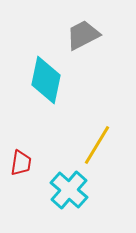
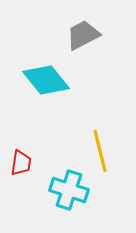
cyan diamond: rotated 51 degrees counterclockwise
yellow line: moved 3 px right, 6 px down; rotated 45 degrees counterclockwise
cyan cross: rotated 24 degrees counterclockwise
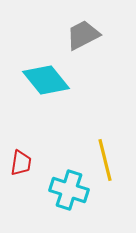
yellow line: moved 5 px right, 9 px down
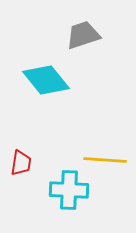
gray trapezoid: rotated 9 degrees clockwise
yellow line: rotated 72 degrees counterclockwise
cyan cross: rotated 15 degrees counterclockwise
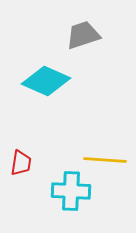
cyan diamond: moved 1 px down; rotated 27 degrees counterclockwise
cyan cross: moved 2 px right, 1 px down
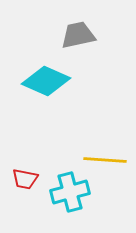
gray trapezoid: moved 5 px left; rotated 6 degrees clockwise
red trapezoid: moved 4 px right, 16 px down; rotated 92 degrees clockwise
cyan cross: moved 1 px left, 1 px down; rotated 18 degrees counterclockwise
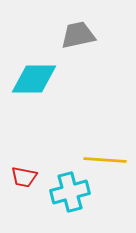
cyan diamond: moved 12 px left, 2 px up; rotated 24 degrees counterclockwise
red trapezoid: moved 1 px left, 2 px up
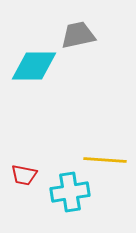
cyan diamond: moved 13 px up
red trapezoid: moved 2 px up
cyan cross: rotated 6 degrees clockwise
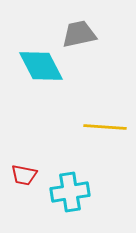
gray trapezoid: moved 1 px right, 1 px up
cyan diamond: moved 7 px right; rotated 63 degrees clockwise
yellow line: moved 33 px up
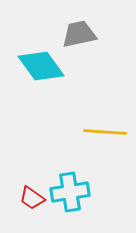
cyan diamond: rotated 9 degrees counterclockwise
yellow line: moved 5 px down
red trapezoid: moved 8 px right, 23 px down; rotated 24 degrees clockwise
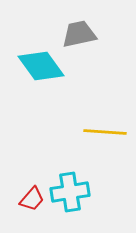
red trapezoid: moved 1 px down; rotated 84 degrees counterclockwise
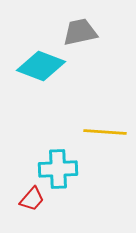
gray trapezoid: moved 1 px right, 2 px up
cyan diamond: rotated 33 degrees counterclockwise
cyan cross: moved 12 px left, 23 px up; rotated 6 degrees clockwise
